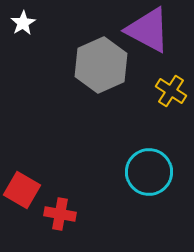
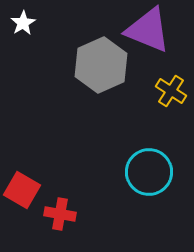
purple triangle: rotated 6 degrees counterclockwise
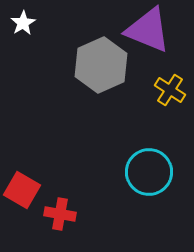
yellow cross: moved 1 px left, 1 px up
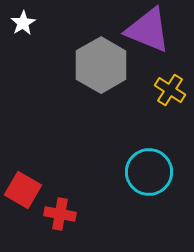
gray hexagon: rotated 6 degrees counterclockwise
red square: moved 1 px right
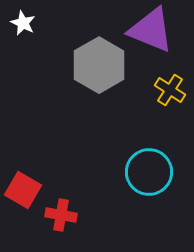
white star: rotated 15 degrees counterclockwise
purple triangle: moved 3 px right
gray hexagon: moved 2 px left
red cross: moved 1 px right, 1 px down
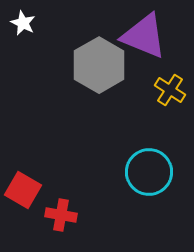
purple triangle: moved 7 px left, 6 px down
